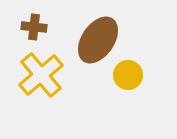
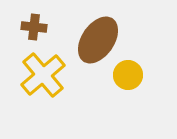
yellow cross: moved 2 px right
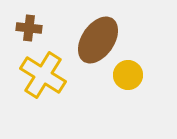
brown cross: moved 5 px left, 1 px down
yellow cross: rotated 18 degrees counterclockwise
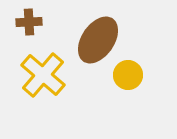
brown cross: moved 6 px up; rotated 10 degrees counterclockwise
yellow cross: rotated 9 degrees clockwise
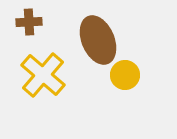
brown ellipse: rotated 57 degrees counterclockwise
yellow circle: moved 3 px left
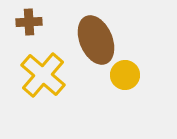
brown ellipse: moved 2 px left
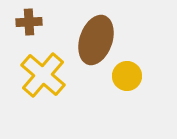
brown ellipse: rotated 42 degrees clockwise
yellow circle: moved 2 px right, 1 px down
